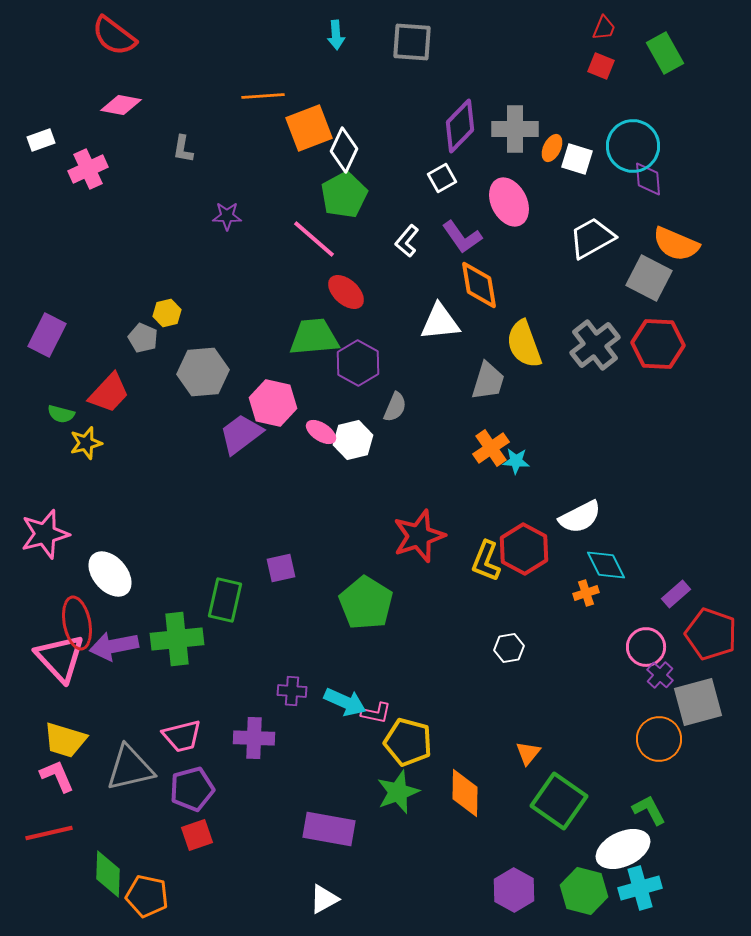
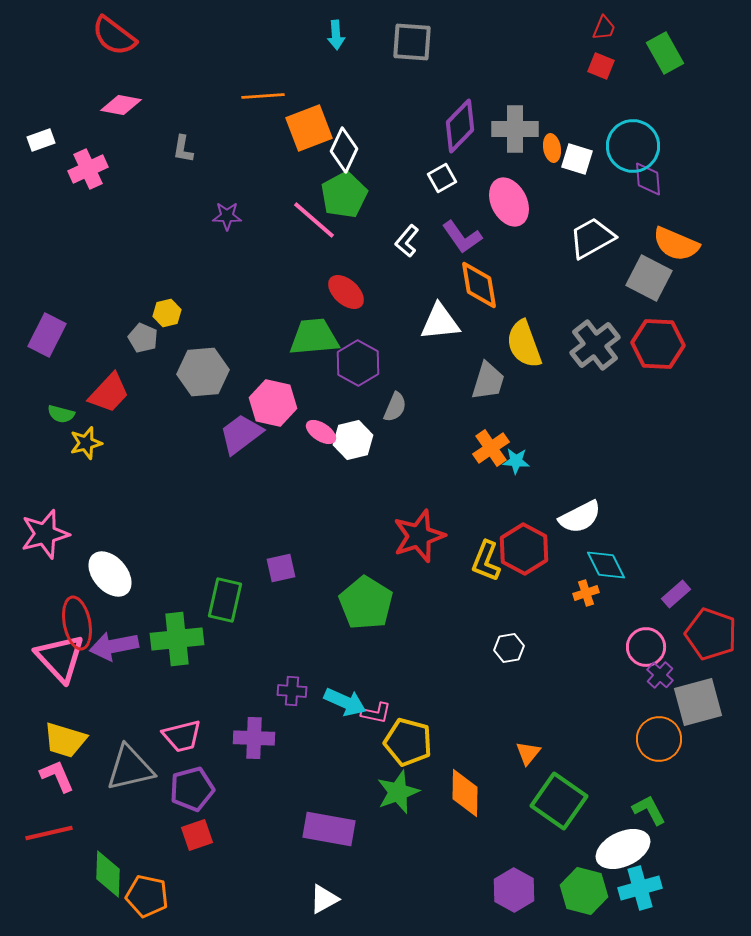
orange ellipse at (552, 148): rotated 36 degrees counterclockwise
pink line at (314, 239): moved 19 px up
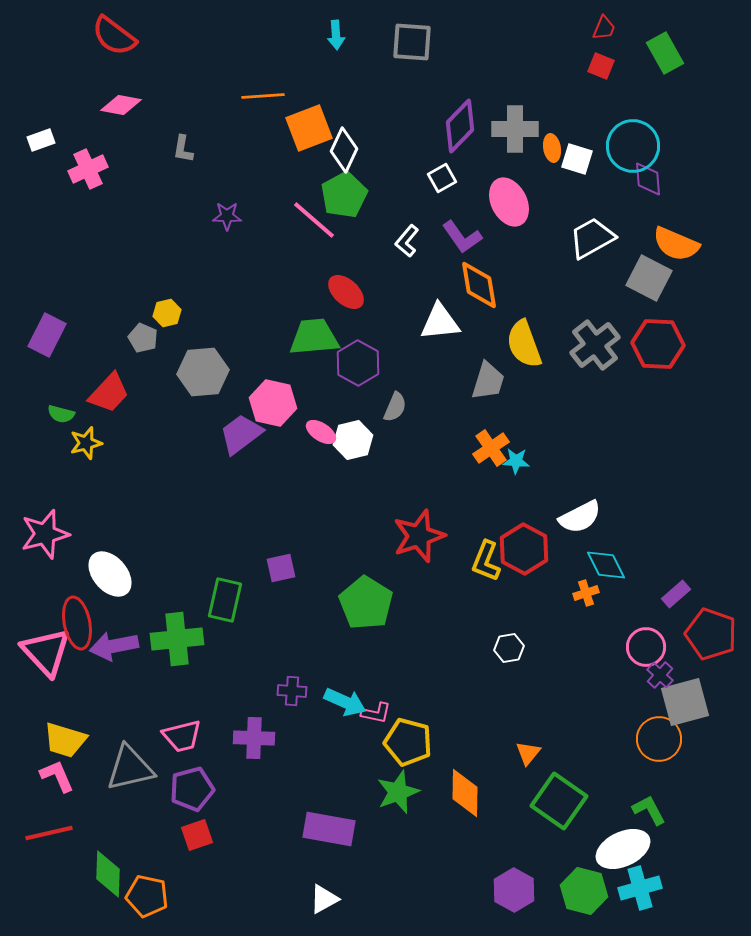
pink triangle at (60, 658): moved 14 px left, 6 px up
gray square at (698, 702): moved 13 px left
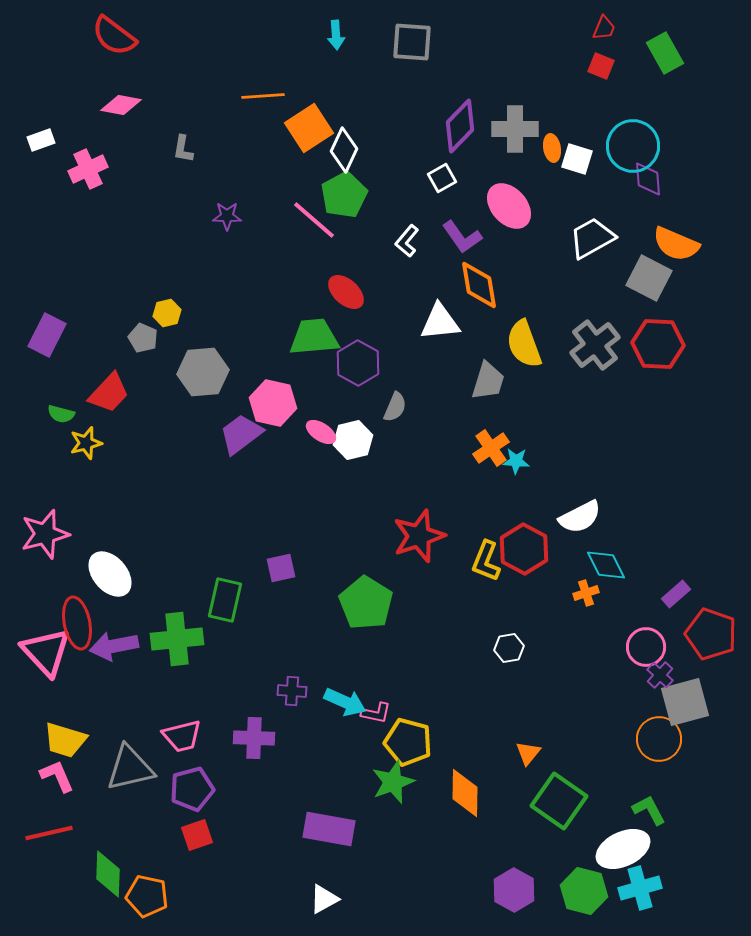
orange square at (309, 128): rotated 12 degrees counterclockwise
pink ellipse at (509, 202): moved 4 px down; rotated 15 degrees counterclockwise
green star at (398, 792): moved 5 px left, 10 px up
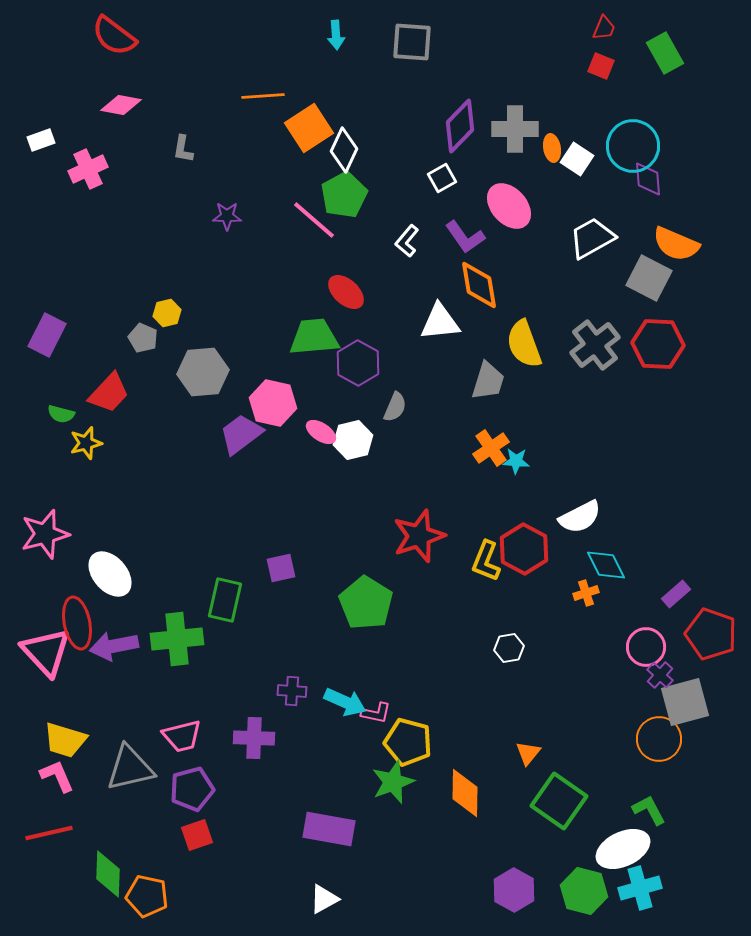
white square at (577, 159): rotated 16 degrees clockwise
purple L-shape at (462, 237): moved 3 px right
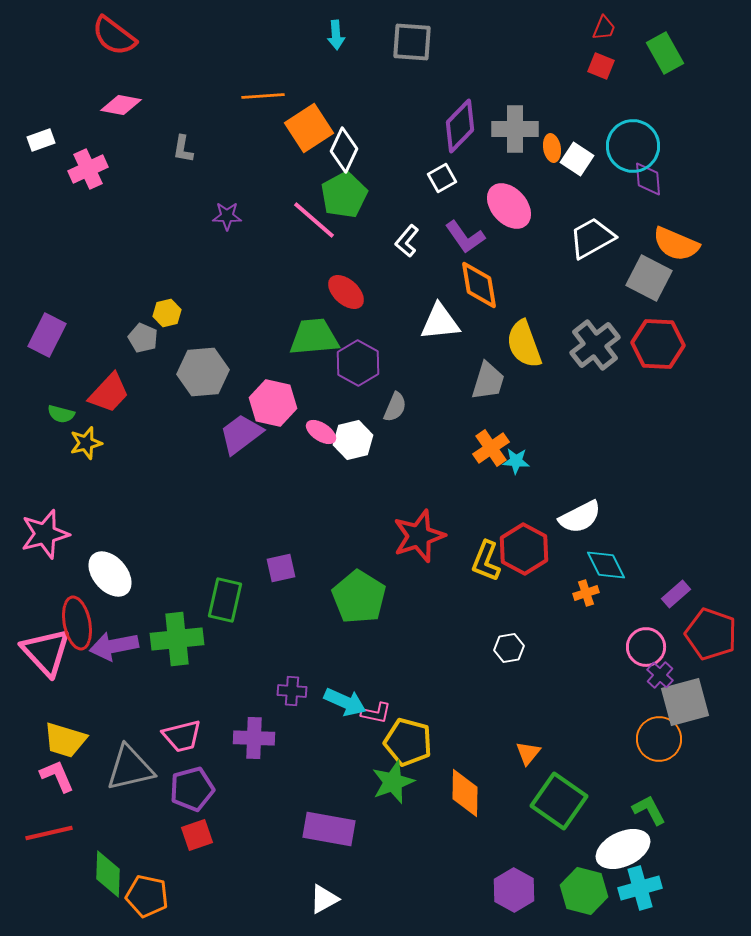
green pentagon at (366, 603): moved 7 px left, 6 px up
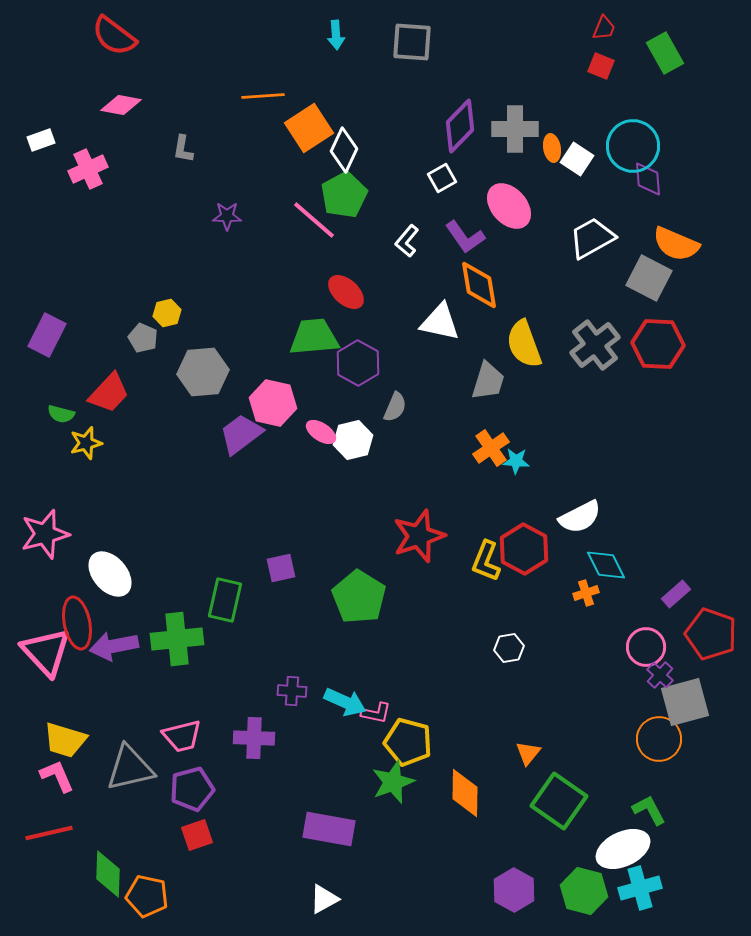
white triangle at (440, 322): rotated 18 degrees clockwise
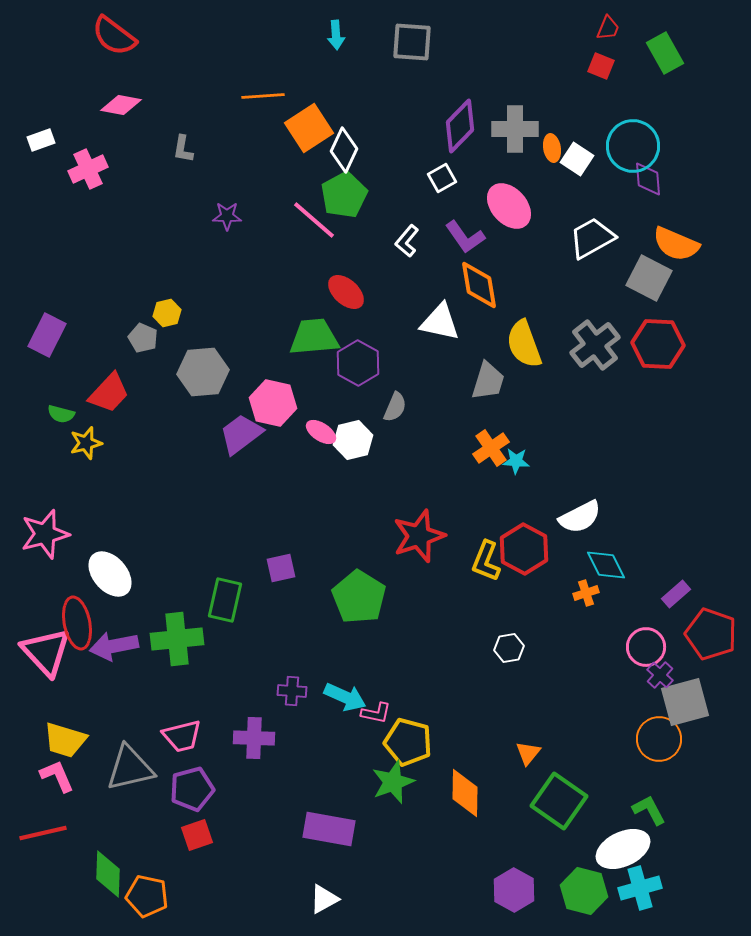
red trapezoid at (604, 28): moved 4 px right
cyan arrow at (345, 702): moved 5 px up
red line at (49, 833): moved 6 px left
